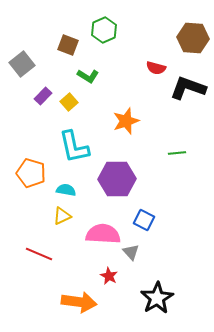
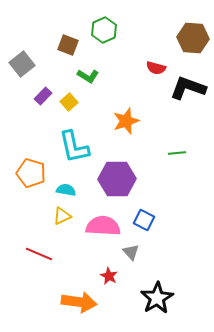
pink semicircle: moved 8 px up
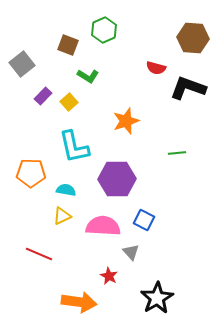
orange pentagon: rotated 16 degrees counterclockwise
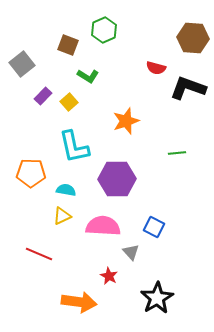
blue square: moved 10 px right, 7 px down
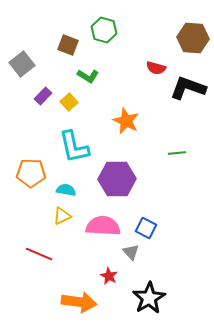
green hexagon: rotated 20 degrees counterclockwise
orange star: rotated 28 degrees counterclockwise
blue square: moved 8 px left, 1 px down
black star: moved 8 px left
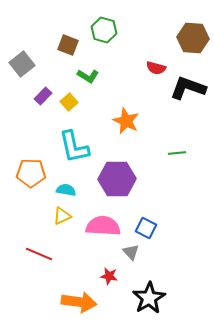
red star: rotated 18 degrees counterclockwise
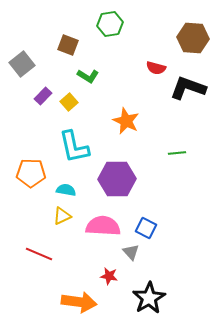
green hexagon: moved 6 px right, 6 px up; rotated 25 degrees counterclockwise
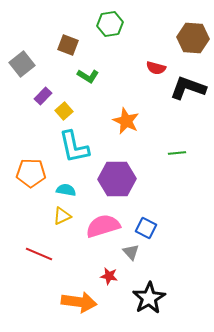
yellow square: moved 5 px left, 9 px down
pink semicircle: rotated 20 degrees counterclockwise
